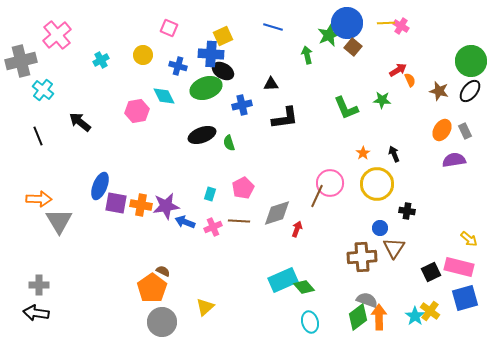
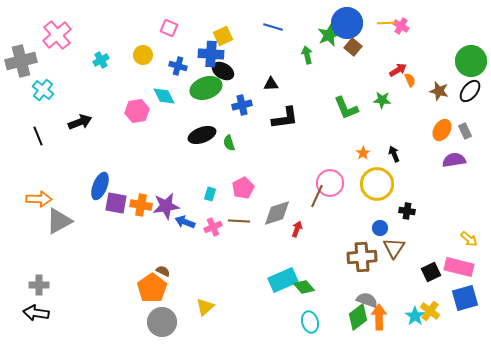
black arrow at (80, 122): rotated 120 degrees clockwise
gray triangle at (59, 221): rotated 32 degrees clockwise
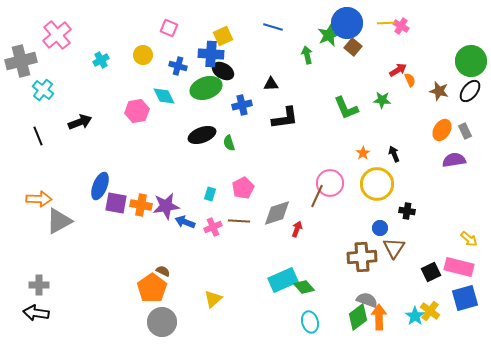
yellow triangle at (205, 307): moved 8 px right, 8 px up
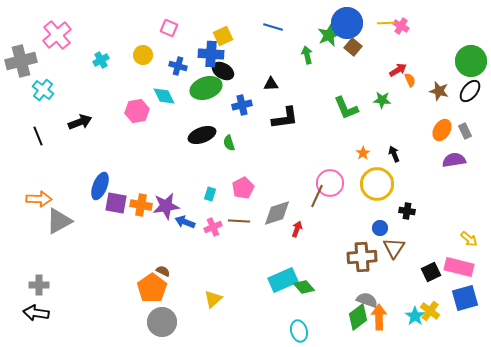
cyan ellipse at (310, 322): moved 11 px left, 9 px down
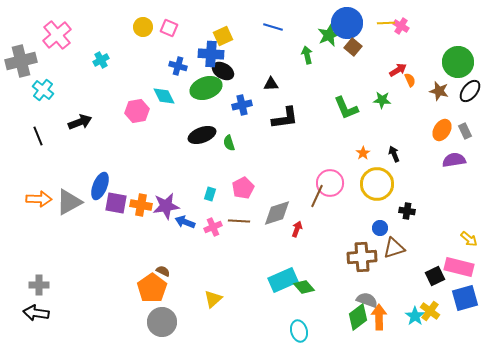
yellow circle at (143, 55): moved 28 px up
green circle at (471, 61): moved 13 px left, 1 px down
gray triangle at (59, 221): moved 10 px right, 19 px up
brown triangle at (394, 248): rotated 40 degrees clockwise
black square at (431, 272): moved 4 px right, 4 px down
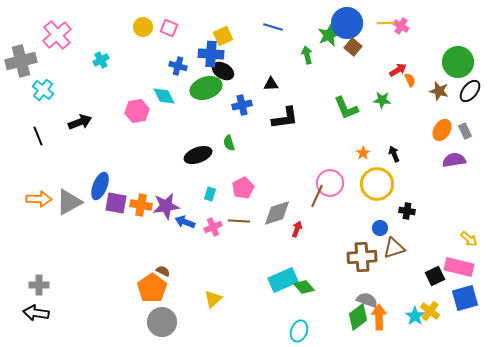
black ellipse at (202, 135): moved 4 px left, 20 px down
cyan ellipse at (299, 331): rotated 35 degrees clockwise
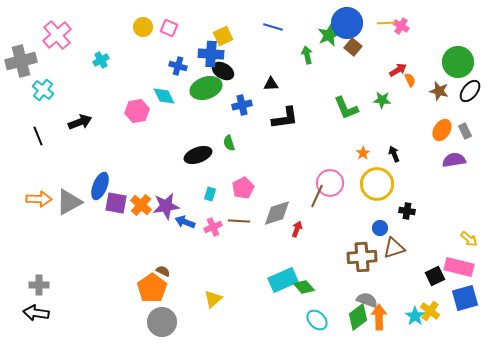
orange cross at (141, 205): rotated 30 degrees clockwise
cyan ellipse at (299, 331): moved 18 px right, 11 px up; rotated 65 degrees counterclockwise
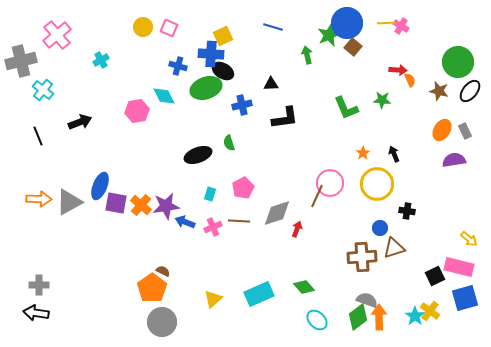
red arrow at (398, 70): rotated 36 degrees clockwise
cyan rectangle at (283, 280): moved 24 px left, 14 px down
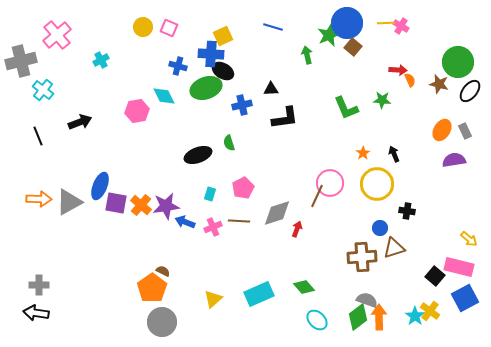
black triangle at (271, 84): moved 5 px down
brown star at (439, 91): moved 7 px up
black square at (435, 276): rotated 24 degrees counterclockwise
blue square at (465, 298): rotated 12 degrees counterclockwise
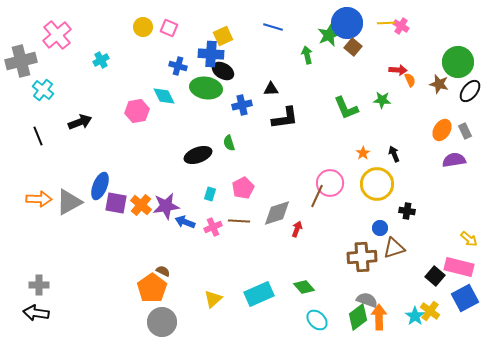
green ellipse at (206, 88): rotated 28 degrees clockwise
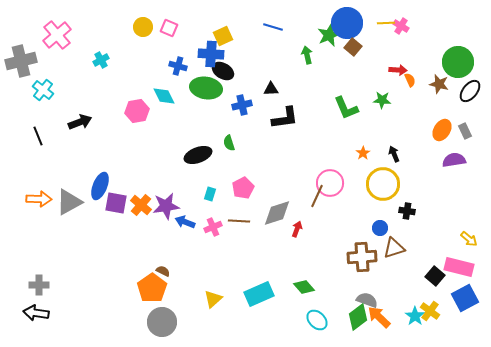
yellow circle at (377, 184): moved 6 px right
orange arrow at (379, 317): rotated 45 degrees counterclockwise
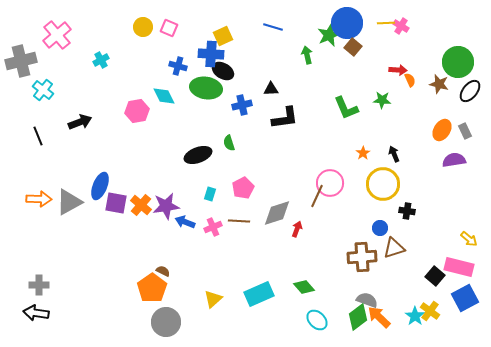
gray circle at (162, 322): moved 4 px right
